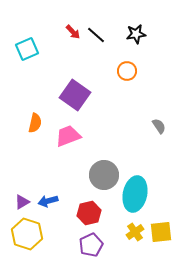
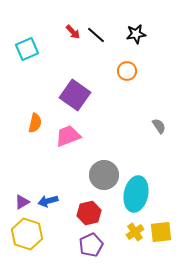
cyan ellipse: moved 1 px right
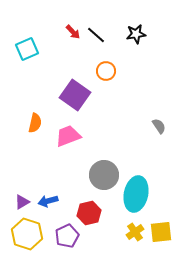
orange circle: moved 21 px left
purple pentagon: moved 24 px left, 9 px up
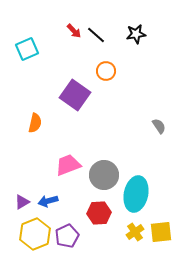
red arrow: moved 1 px right, 1 px up
pink trapezoid: moved 29 px down
red hexagon: moved 10 px right; rotated 10 degrees clockwise
yellow hexagon: moved 8 px right; rotated 20 degrees clockwise
